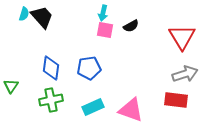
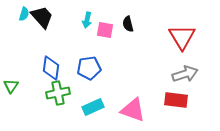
cyan arrow: moved 16 px left, 7 px down
black semicircle: moved 3 px left, 2 px up; rotated 105 degrees clockwise
green cross: moved 7 px right, 7 px up
pink triangle: moved 2 px right
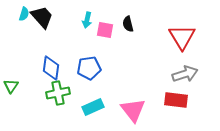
pink triangle: rotated 32 degrees clockwise
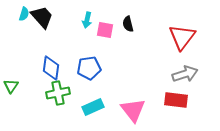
red triangle: rotated 8 degrees clockwise
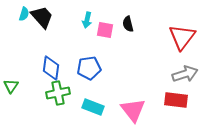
cyan rectangle: rotated 45 degrees clockwise
